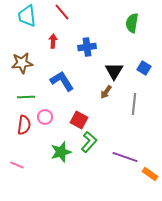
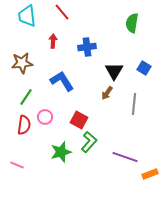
brown arrow: moved 1 px right, 1 px down
green line: rotated 54 degrees counterclockwise
orange rectangle: rotated 56 degrees counterclockwise
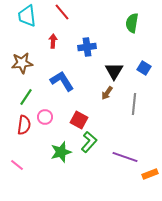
pink line: rotated 16 degrees clockwise
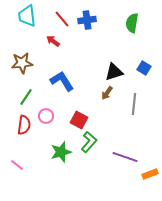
red line: moved 7 px down
red arrow: rotated 56 degrees counterclockwise
blue cross: moved 27 px up
black triangle: moved 1 px down; rotated 42 degrees clockwise
pink circle: moved 1 px right, 1 px up
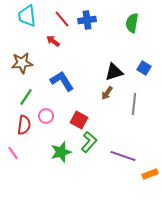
purple line: moved 2 px left, 1 px up
pink line: moved 4 px left, 12 px up; rotated 16 degrees clockwise
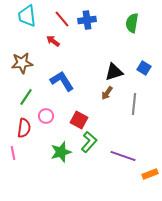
red semicircle: moved 3 px down
pink line: rotated 24 degrees clockwise
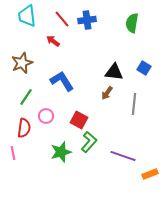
brown star: rotated 15 degrees counterclockwise
black triangle: rotated 24 degrees clockwise
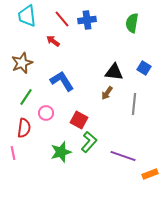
pink circle: moved 3 px up
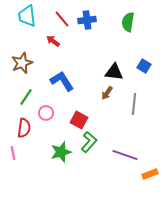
green semicircle: moved 4 px left, 1 px up
blue square: moved 2 px up
purple line: moved 2 px right, 1 px up
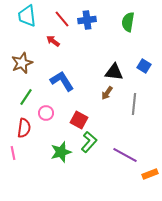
purple line: rotated 10 degrees clockwise
